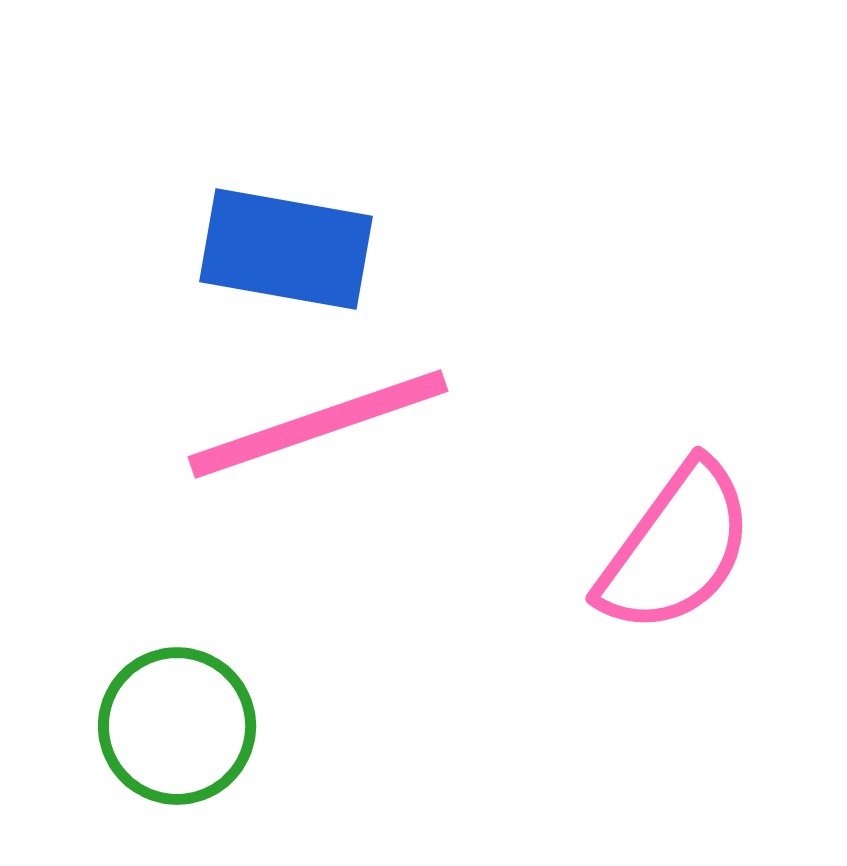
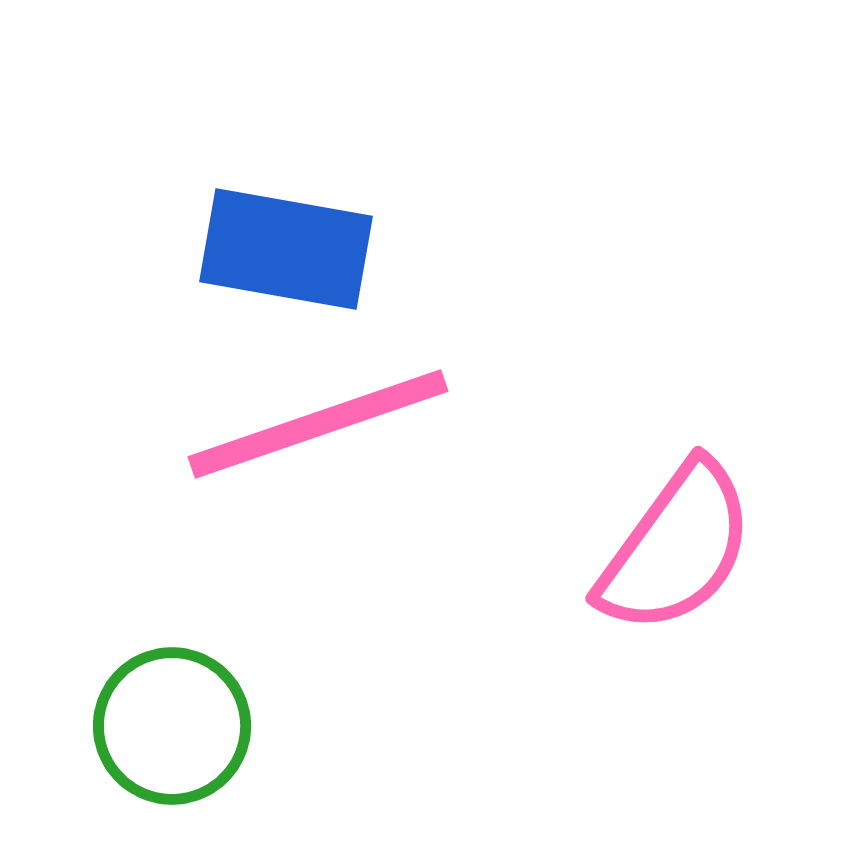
green circle: moved 5 px left
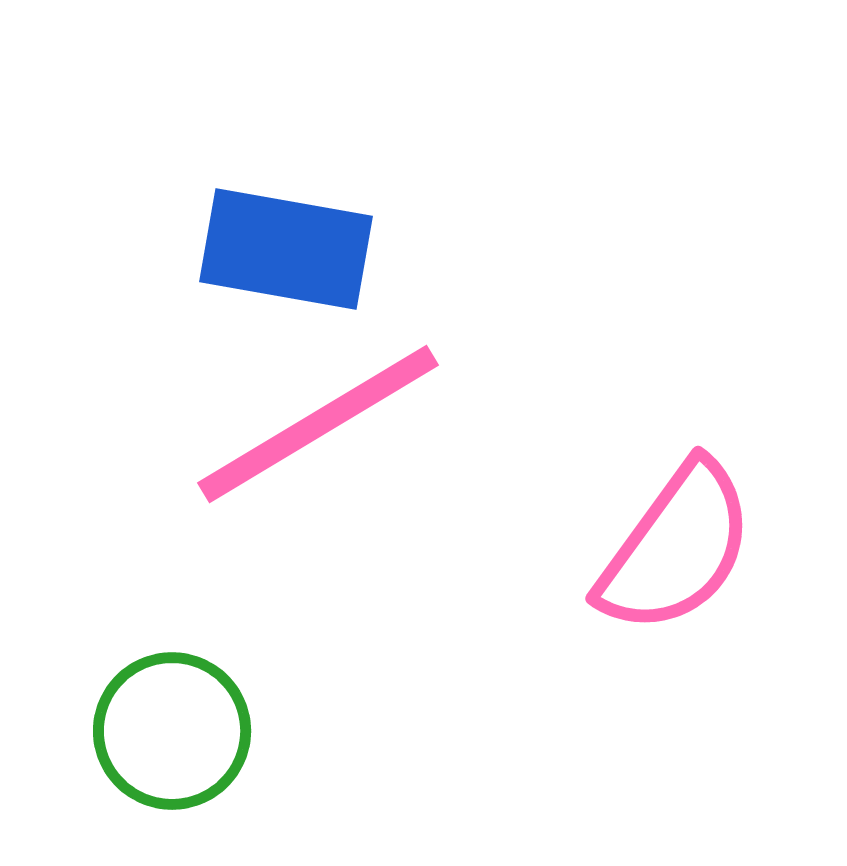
pink line: rotated 12 degrees counterclockwise
green circle: moved 5 px down
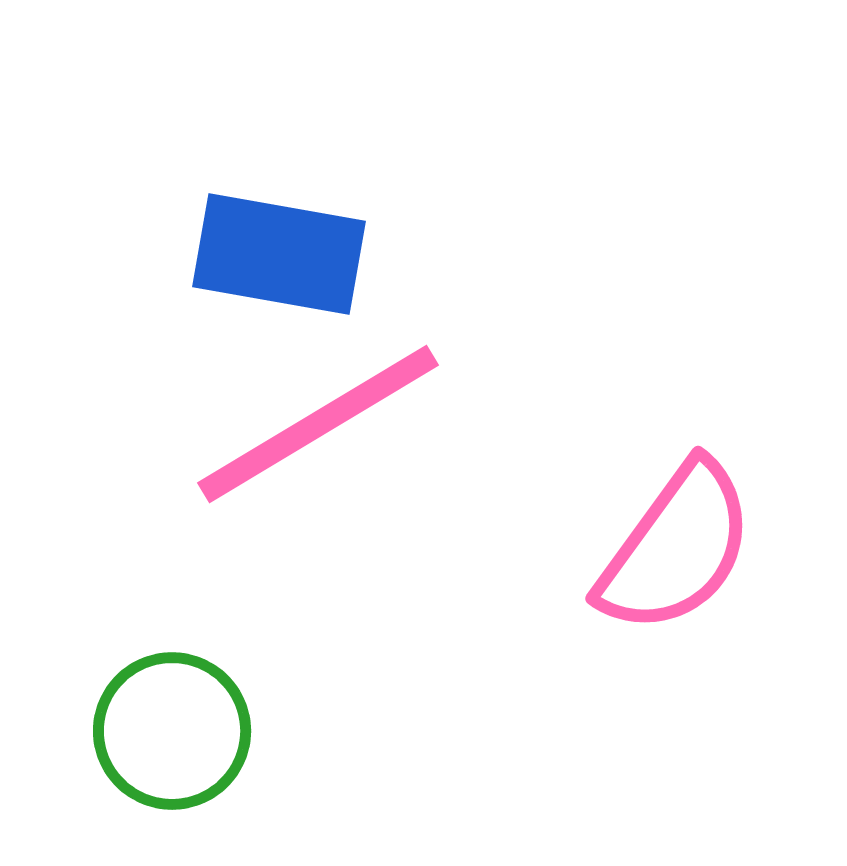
blue rectangle: moved 7 px left, 5 px down
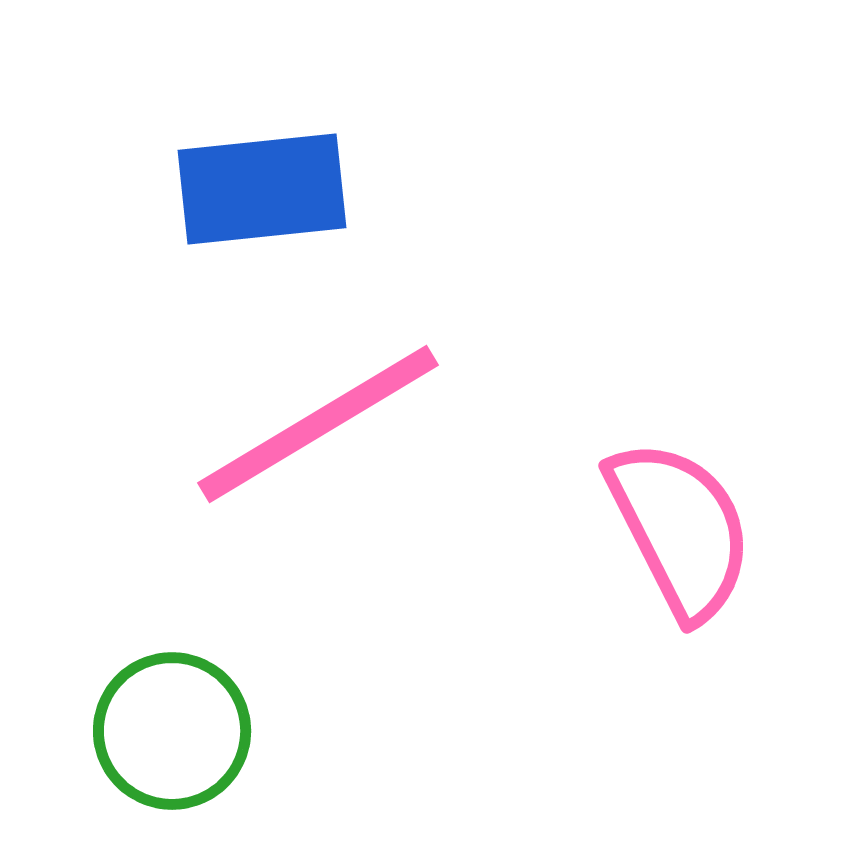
blue rectangle: moved 17 px left, 65 px up; rotated 16 degrees counterclockwise
pink semicircle: moved 4 px right, 19 px up; rotated 63 degrees counterclockwise
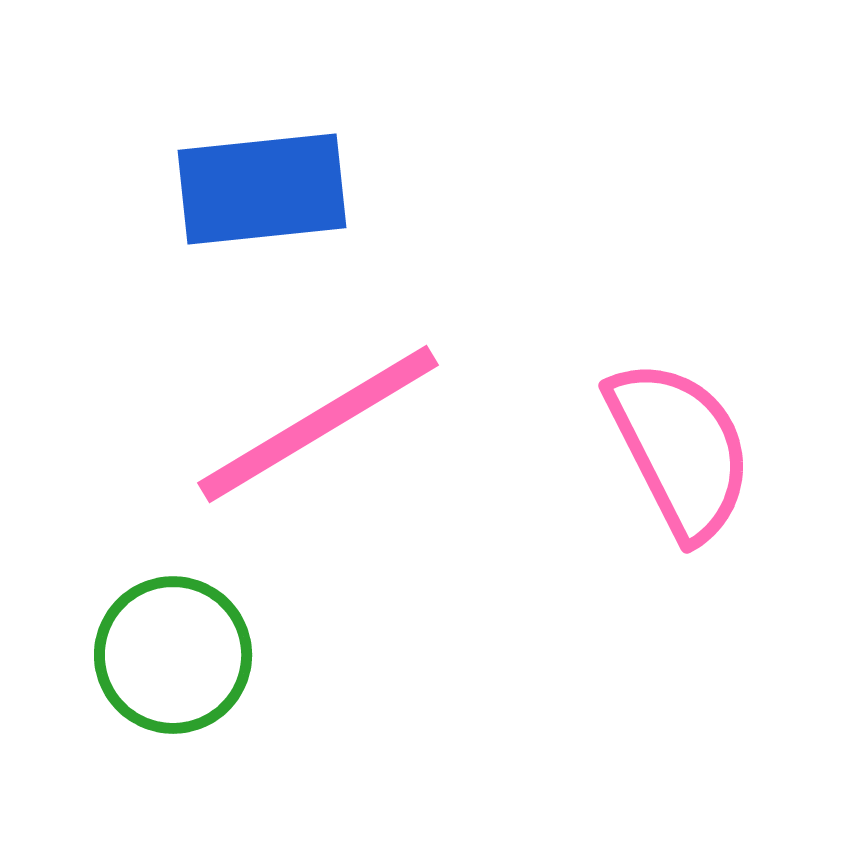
pink semicircle: moved 80 px up
green circle: moved 1 px right, 76 px up
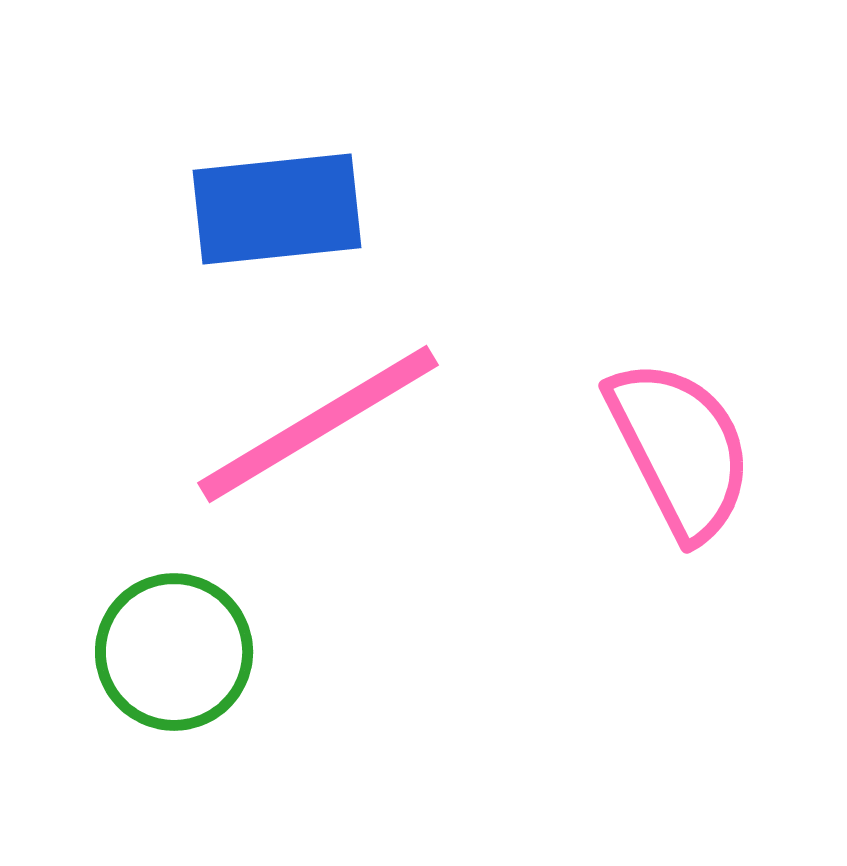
blue rectangle: moved 15 px right, 20 px down
green circle: moved 1 px right, 3 px up
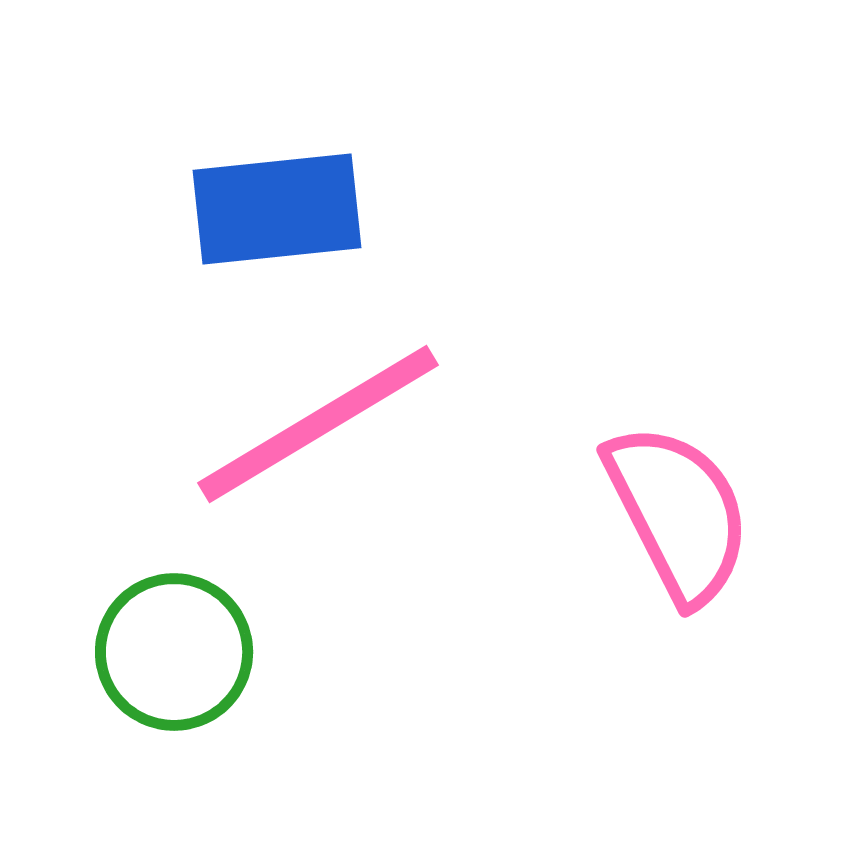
pink semicircle: moved 2 px left, 64 px down
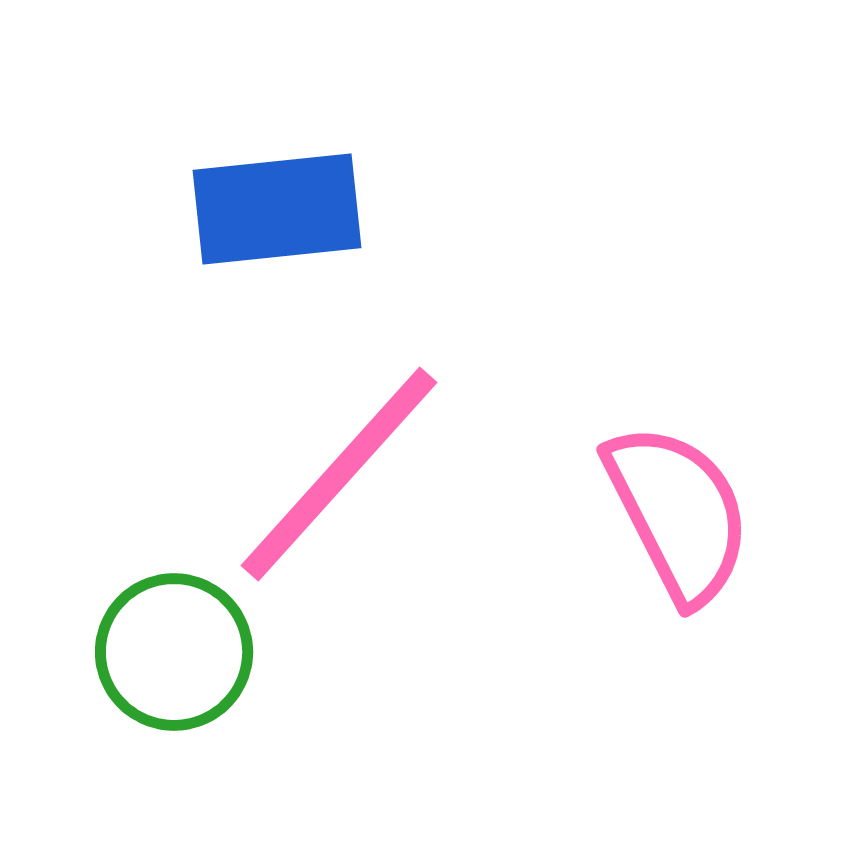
pink line: moved 21 px right, 50 px down; rotated 17 degrees counterclockwise
